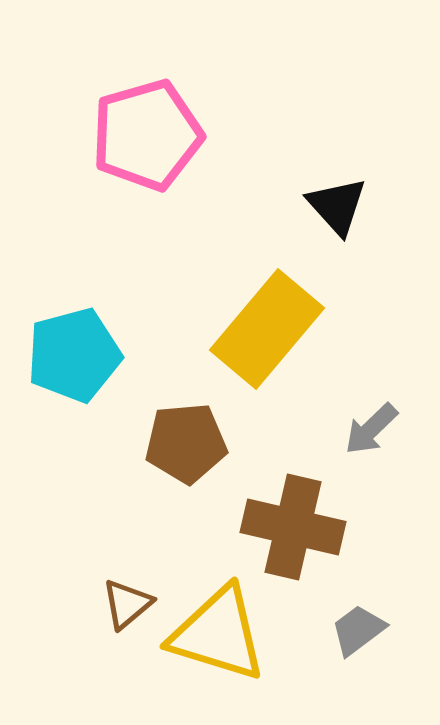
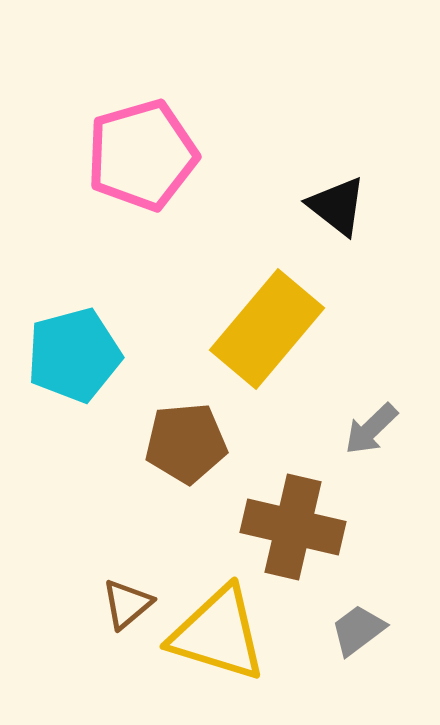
pink pentagon: moved 5 px left, 20 px down
black triangle: rotated 10 degrees counterclockwise
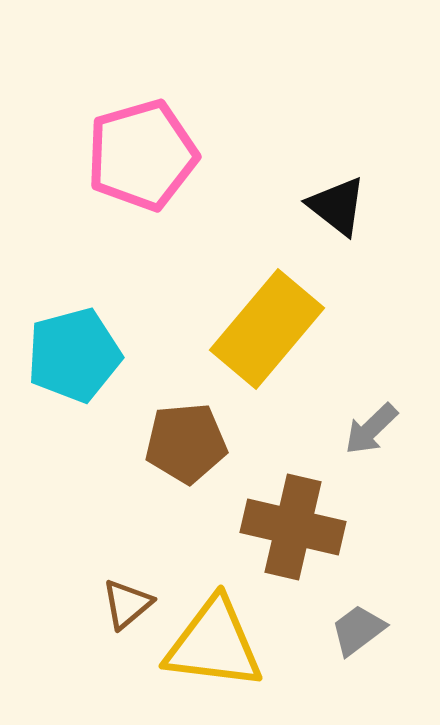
yellow triangle: moved 4 px left, 10 px down; rotated 10 degrees counterclockwise
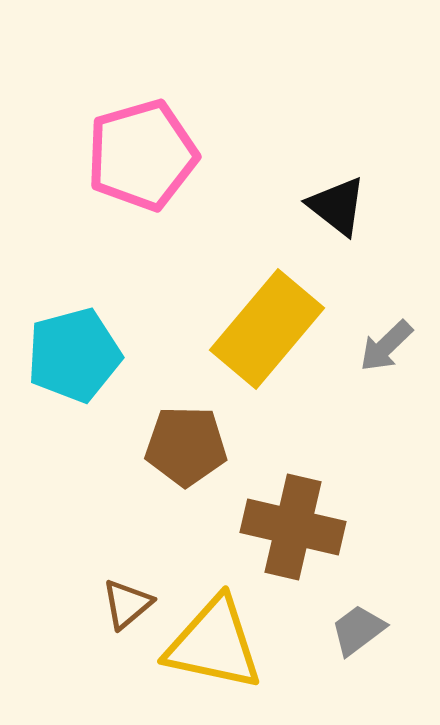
gray arrow: moved 15 px right, 83 px up
brown pentagon: moved 3 px down; rotated 6 degrees clockwise
yellow triangle: rotated 5 degrees clockwise
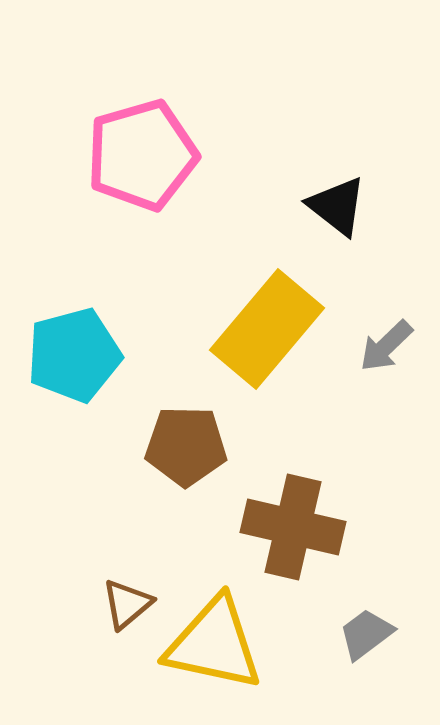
gray trapezoid: moved 8 px right, 4 px down
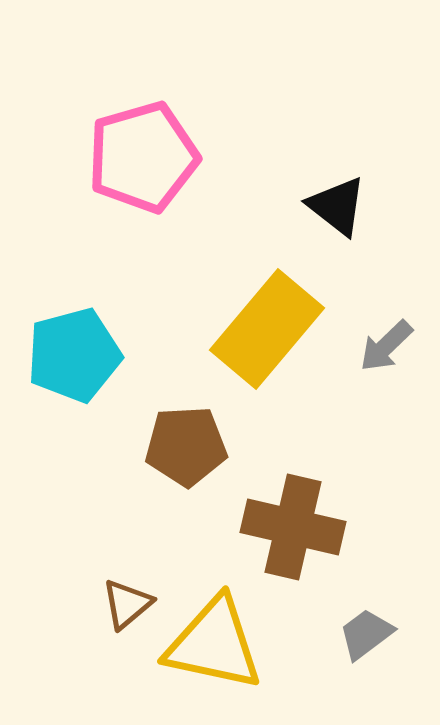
pink pentagon: moved 1 px right, 2 px down
brown pentagon: rotated 4 degrees counterclockwise
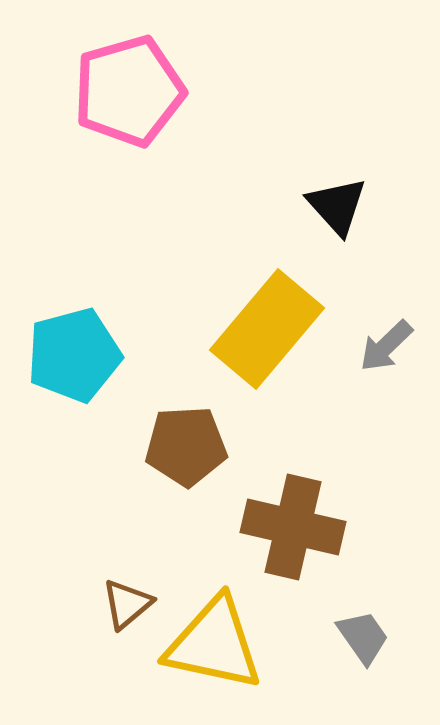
pink pentagon: moved 14 px left, 66 px up
black triangle: rotated 10 degrees clockwise
gray trapezoid: moved 3 px left, 3 px down; rotated 92 degrees clockwise
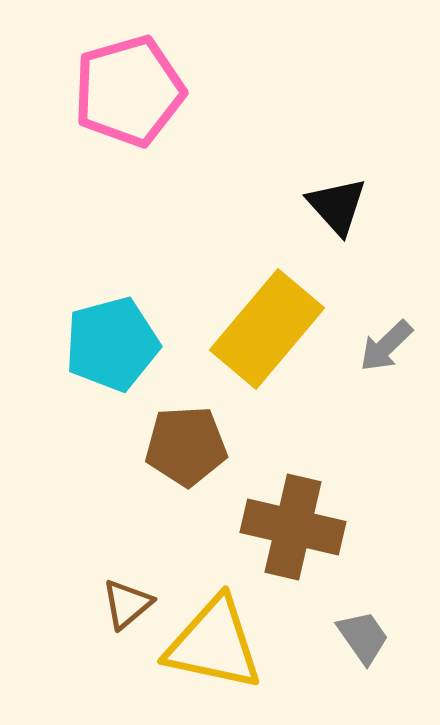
cyan pentagon: moved 38 px right, 11 px up
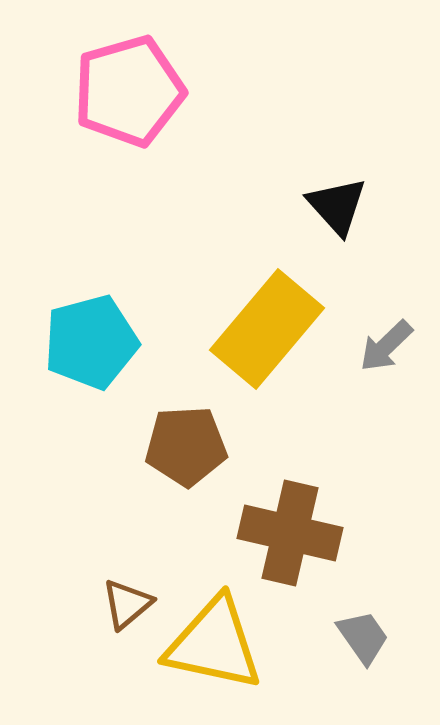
cyan pentagon: moved 21 px left, 2 px up
brown cross: moved 3 px left, 6 px down
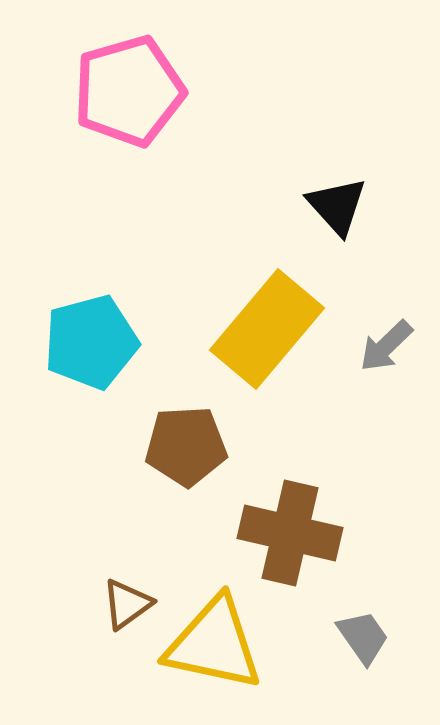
brown triangle: rotated 4 degrees clockwise
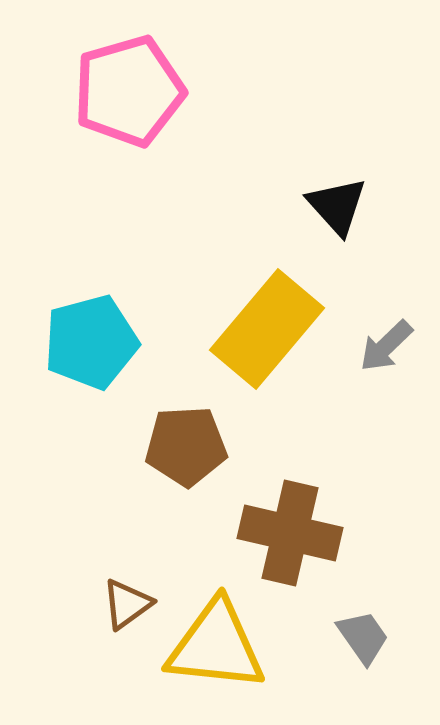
yellow triangle: moved 2 px right, 2 px down; rotated 6 degrees counterclockwise
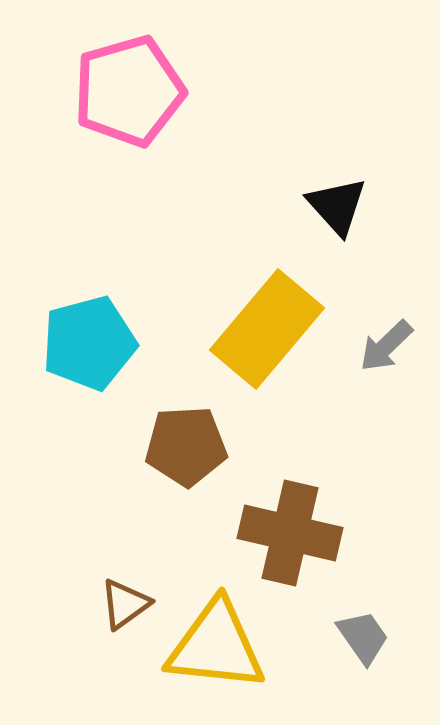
cyan pentagon: moved 2 px left, 1 px down
brown triangle: moved 2 px left
